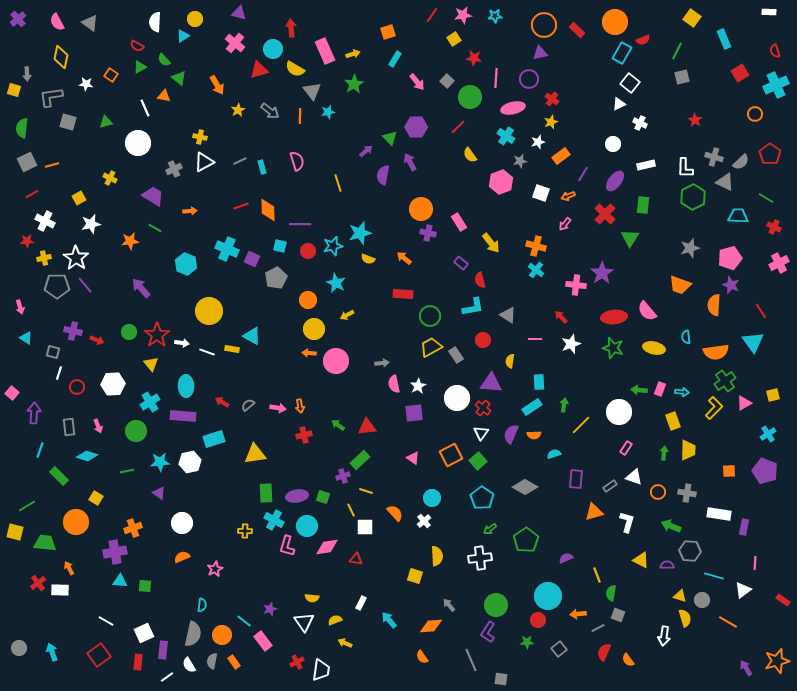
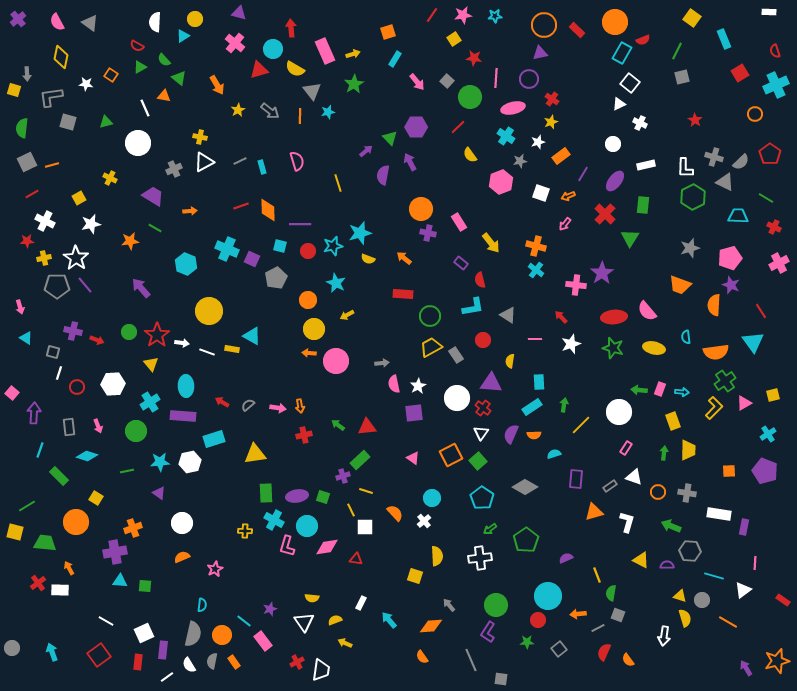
gray circle at (19, 648): moved 7 px left
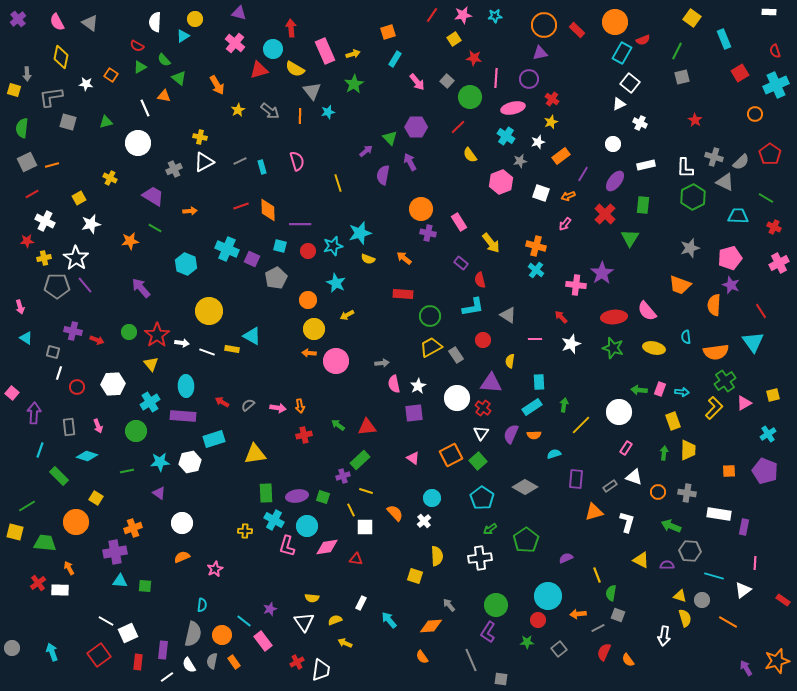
white square at (144, 633): moved 16 px left
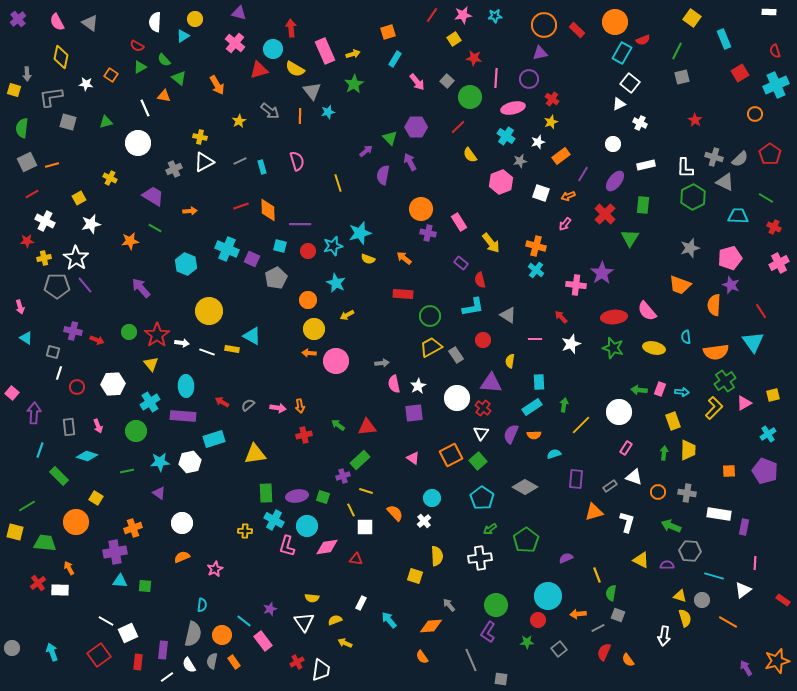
yellow star at (238, 110): moved 1 px right, 11 px down
gray semicircle at (741, 162): moved 1 px left, 3 px up
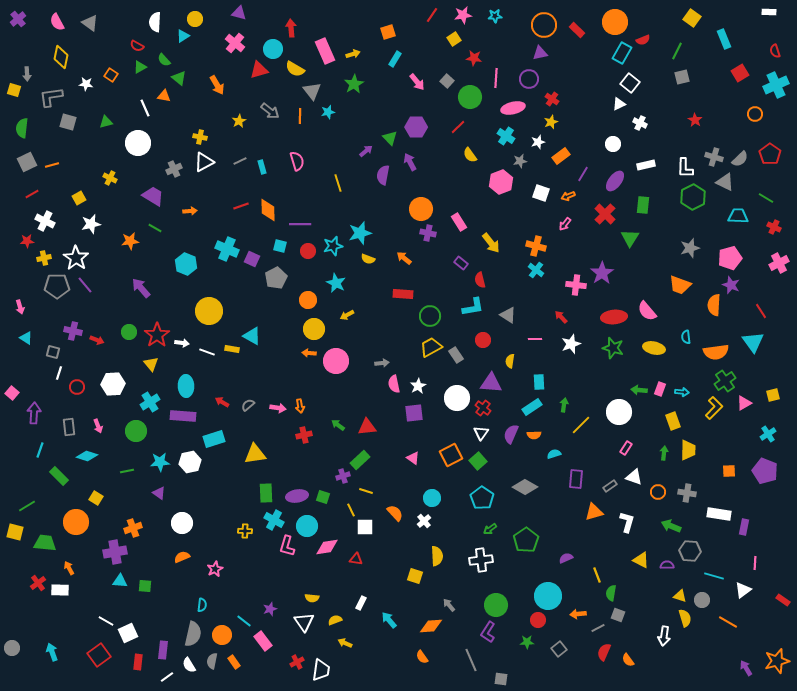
white cross at (480, 558): moved 1 px right, 2 px down
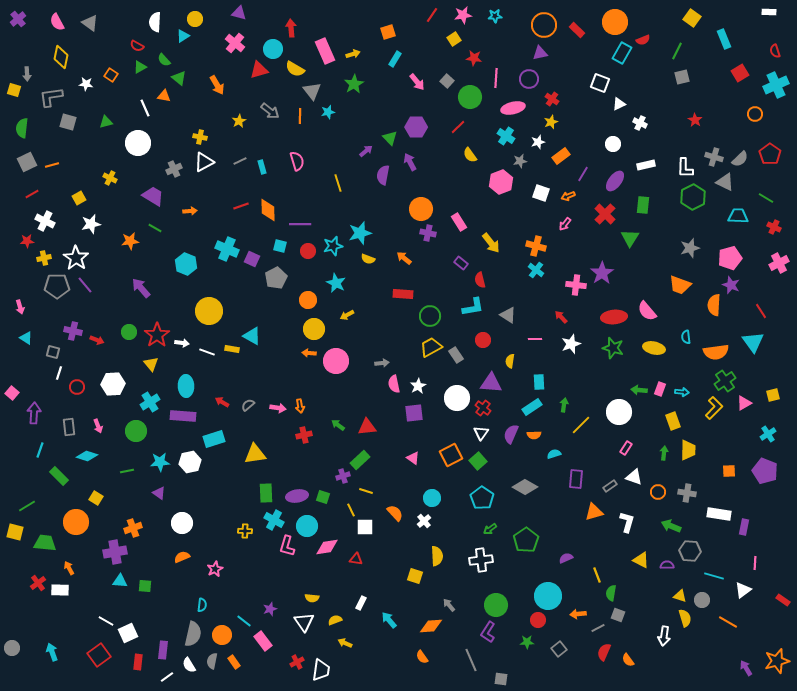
white square at (630, 83): moved 30 px left; rotated 18 degrees counterclockwise
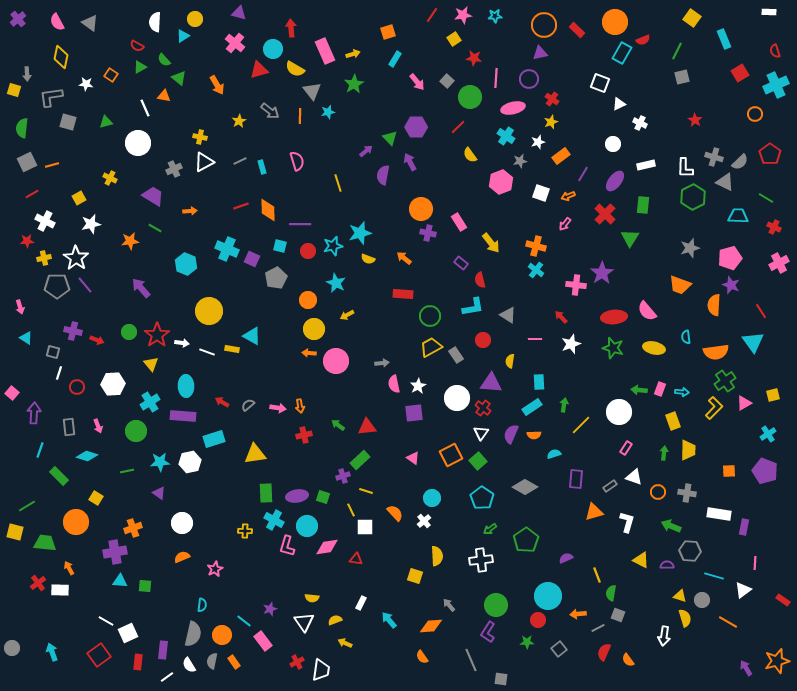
gray semicircle at (740, 159): moved 3 px down
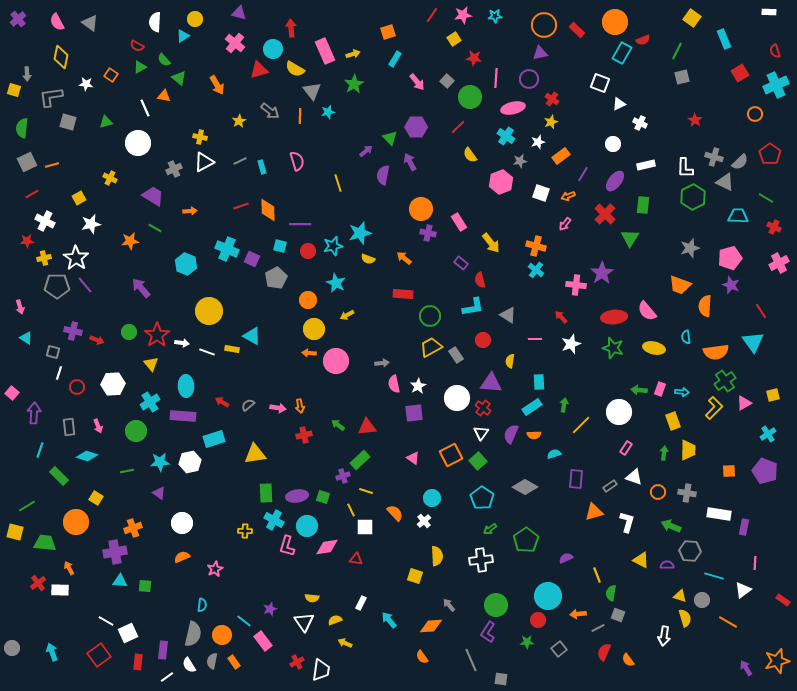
orange semicircle at (714, 305): moved 9 px left, 1 px down
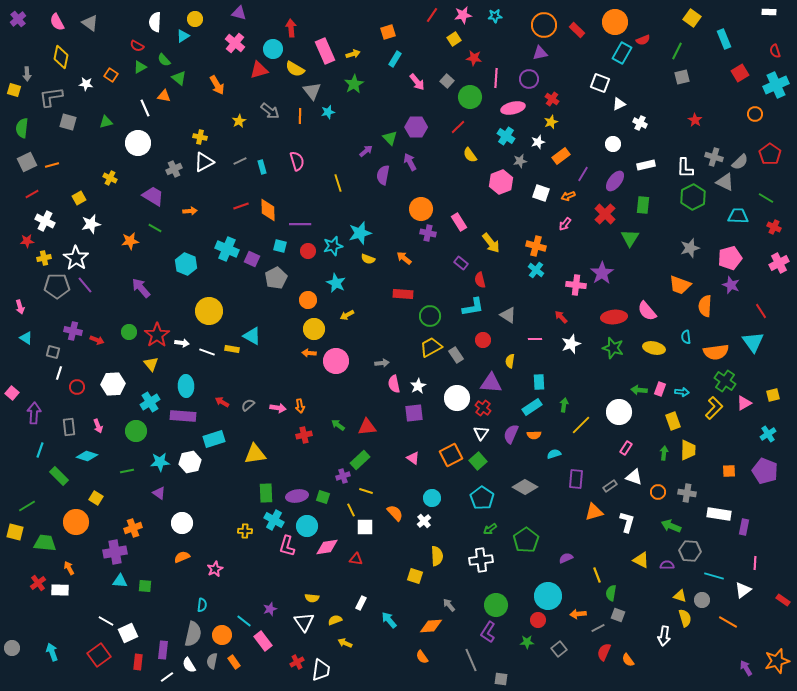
green cross at (725, 381): rotated 20 degrees counterclockwise
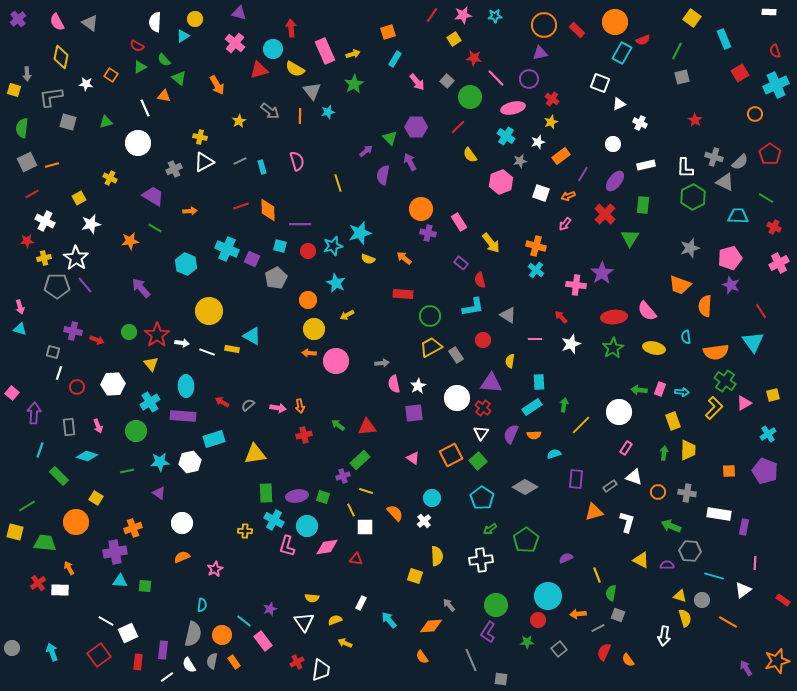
pink line at (496, 78): rotated 48 degrees counterclockwise
cyan triangle at (26, 338): moved 6 px left, 9 px up; rotated 16 degrees counterclockwise
green star at (613, 348): rotated 25 degrees clockwise
